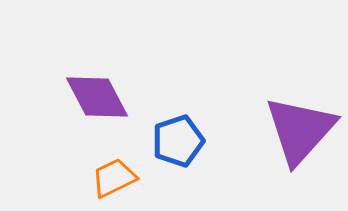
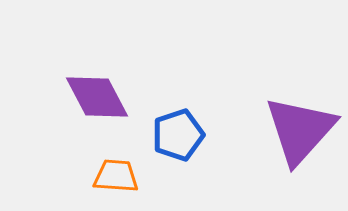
blue pentagon: moved 6 px up
orange trapezoid: moved 2 px right, 2 px up; rotated 30 degrees clockwise
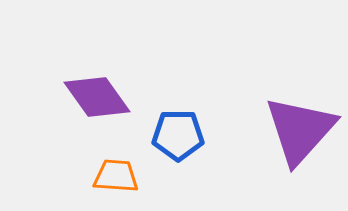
purple diamond: rotated 8 degrees counterclockwise
blue pentagon: rotated 18 degrees clockwise
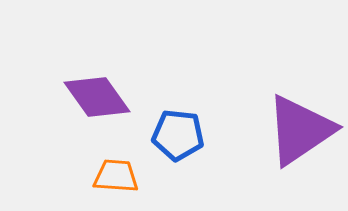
purple triangle: rotated 14 degrees clockwise
blue pentagon: rotated 6 degrees clockwise
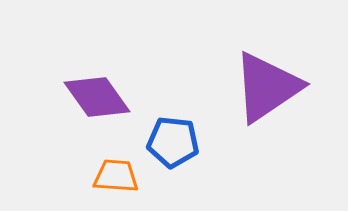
purple triangle: moved 33 px left, 43 px up
blue pentagon: moved 5 px left, 7 px down
